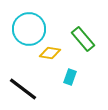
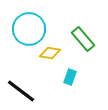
black line: moved 2 px left, 2 px down
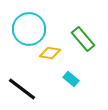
cyan rectangle: moved 1 px right, 2 px down; rotated 70 degrees counterclockwise
black line: moved 1 px right, 2 px up
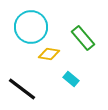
cyan circle: moved 2 px right, 2 px up
green rectangle: moved 1 px up
yellow diamond: moved 1 px left, 1 px down
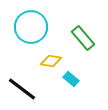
yellow diamond: moved 2 px right, 7 px down
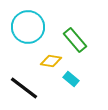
cyan circle: moved 3 px left
green rectangle: moved 8 px left, 2 px down
black line: moved 2 px right, 1 px up
